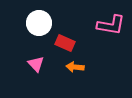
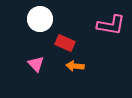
white circle: moved 1 px right, 4 px up
orange arrow: moved 1 px up
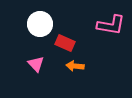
white circle: moved 5 px down
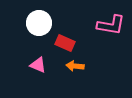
white circle: moved 1 px left, 1 px up
pink triangle: moved 2 px right, 1 px down; rotated 24 degrees counterclockwise
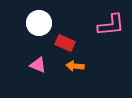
pink L-shape: rotated 16 degrees counterclockwise
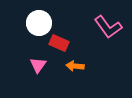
pink L-shape: moved 3 px left, 2 px down; rotated 60 degrees clockwise
red rectangle: moved 6 px left
pink triangle: rotated 42 degrees clockwise
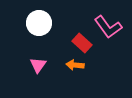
red rectangle: moved 23 px right; rotated 18 degrees clockwise
orange arrow: moved 1 px up
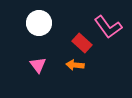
pink triangle: rotated 12 degrees counterclockwise
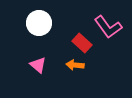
pink triangle: rotated 12 degrees counterclockwise
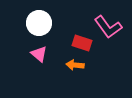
red rectangle: rotated 24 degrees counterclockwise
pink triangle: moved 1 px right, 11 px up
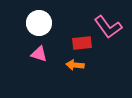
red rectangle: rotated 24 degrees counterclockwise
pink triangle: rotated 24 degrees counterclockwise
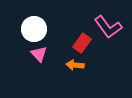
white circle: moved 5 px left, 6 px down
red rectangle: rotated 48 degrees counterclockwise
pink triangle: rotated 30 degrees clockwise
